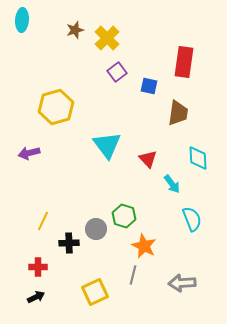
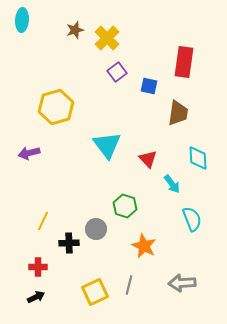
green hexagon: moved 1 px right, 10 px up
gray line: moved 4 px left, 10 px down
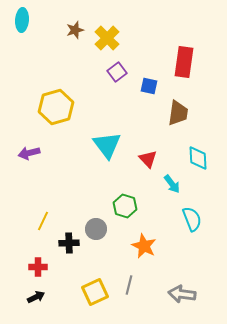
gray arrow: moved 11 px down; rotated 12 degrees clockwise
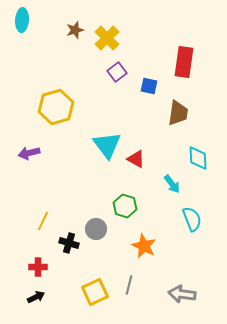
red triangle: moved 12 px left; rotated 18 degrees counterclockwise
black cross: rotated 18 degrees clockwise
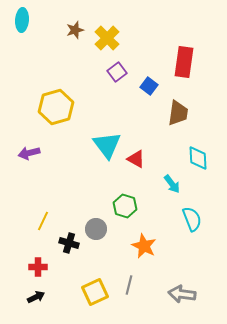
blue square: rotated 24 degrees clockwise
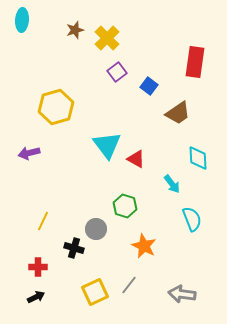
red rectangle: moved 11 px right
brown trapezoid: rotated 48 degrees clockwise
black cross: moved 5 px right, 5 px down
gray line: rotated 24 degrees clockwise
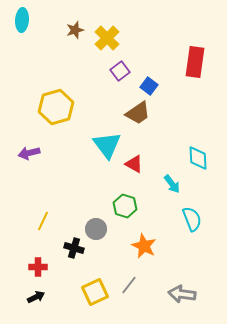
purple square: moved 3 px right, 1 px up
brown trapezoid: moved 40 px left
red triangle: moved 2 px left, 5 px down
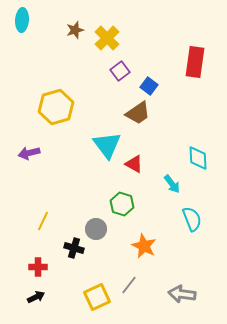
green hexagon: moved 3 px left, 2 px up
yellow square: moved 2 px right, 5 px down
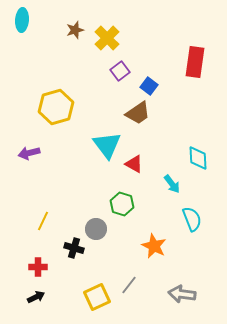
orange star: moved 10 px right
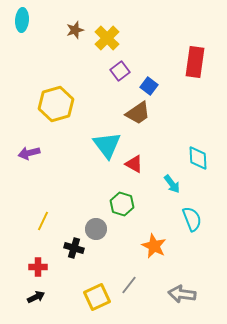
yellow hexagon: moved 3 px up
